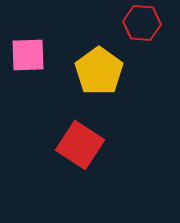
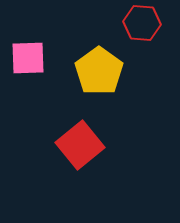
pink square: moved 3 px down
red square: rotated 18 degrees clockwise
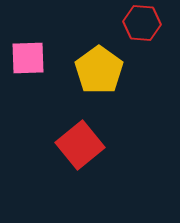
yellow pentagon: moved 1 px up
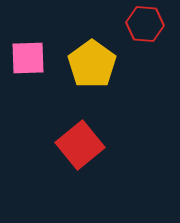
red hexagon: moved 3 px right, 1 px down
yellow pentagon: moved 7 px left, 6 px up
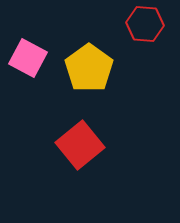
pink square: rotated 30 degrees clockwise
yellow pentagon: moved 3 px left, 4 px down
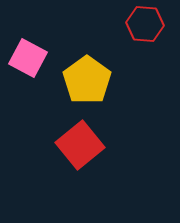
yellow pentagon: moved 2 px left, 12 px down
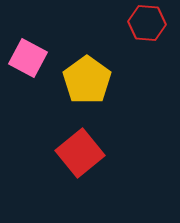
red hexagon: moved 2 px right, 1 px up
red square: moved 8 px down
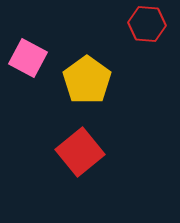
red hexagon: moved 1 px down
red square: moved 1 px up
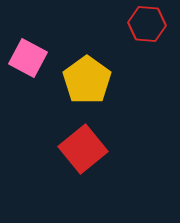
red square: moved 3 px right, 3 px up
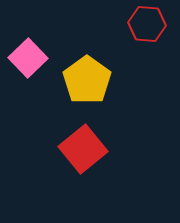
pink square: rotated 18 degrees clockwise
